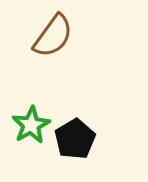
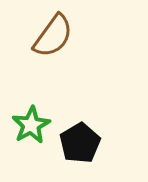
black pentagon: moved 5 px right, 4 px down
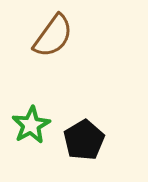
black pentagon: moved 4 px right, 3 px up
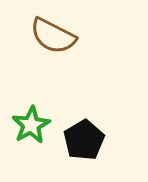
brown semicircle: rotated 81 degrees clockwise
